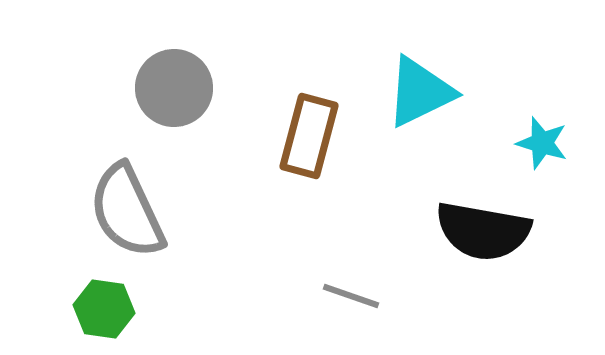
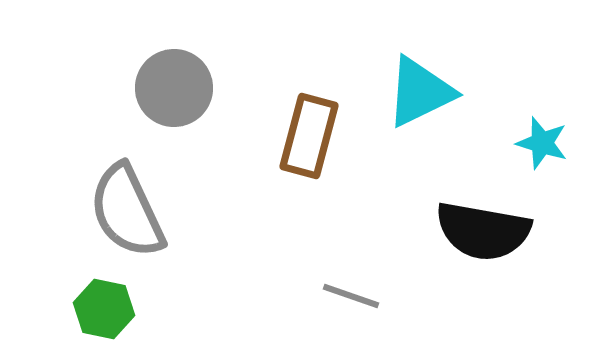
green hexagon: rotated 4 degrees clockwise
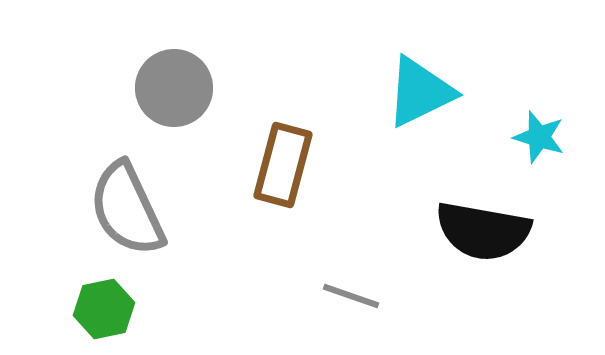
brown rectangle: moved 26 px left, 29 px down
cyan star: moved 3 px left, 6 px up
gray semicircle: moved 2 px up
green hexagon: rotated 24 degrees counterclockwise
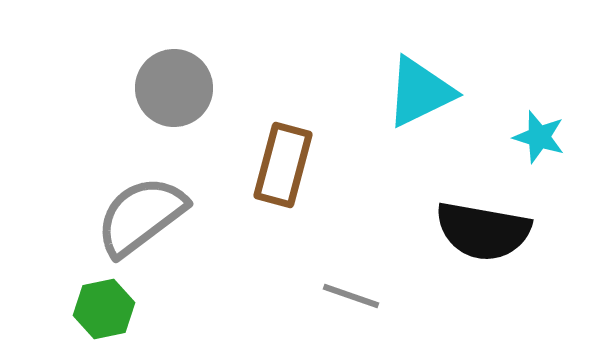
gray semicircle: moved 14 px right, 7 px down; rotated 78 degrees clockwise
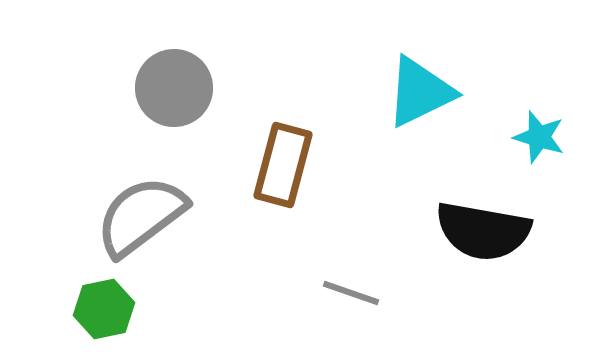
gray line: moved 3 px up
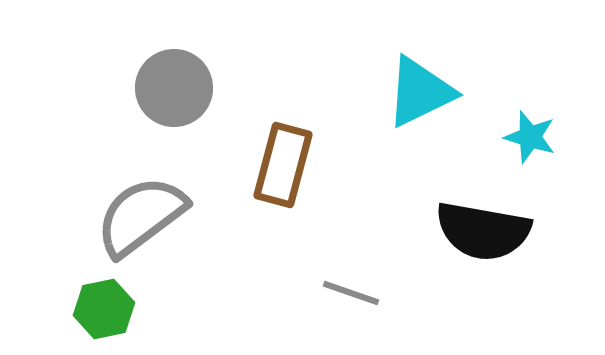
cyan star: moved 9 px left
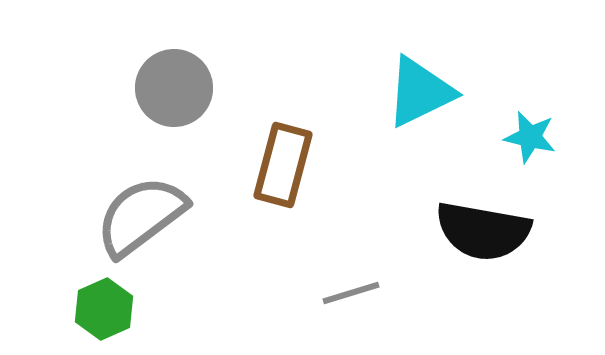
cyan star: rotated 4 degrees counterclockwise
gray line: rotated 36 degrees counterclockwise
green hexagon: rotated 12 degrees counterclockwise
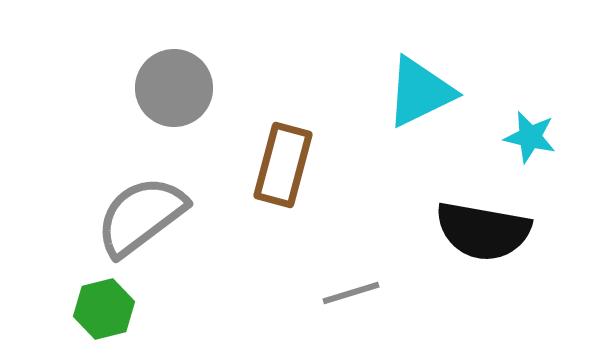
green hexagon: rotated 10 degrees clockwise
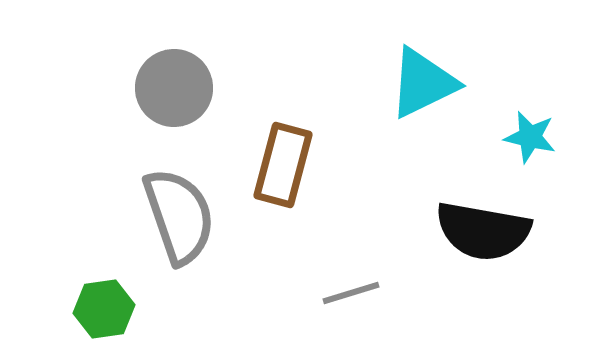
cyan triangle: moved 3 px right, 9 px up
gray semicircle: moved 38 px right; rotated 108 degrees clockwise
green hexagon: rotated 6 degrees clockwise
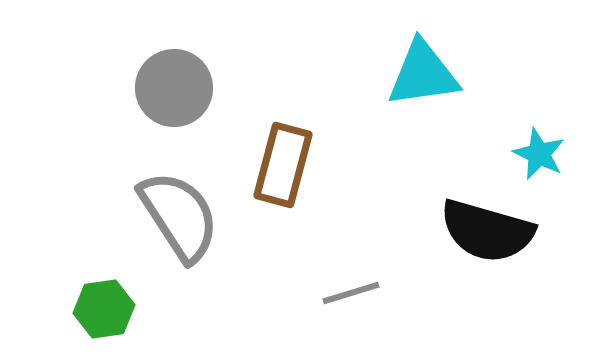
cyan triangle: moved 9 px up; rotated 18 degrees clockwise
cyan star: moved 9 px right, 17 px down; rotated 12 degrees clockwise
gray semicircle: rotated 14 degrees counterclockwise
black semicircle: moved 4 px right; rotated 6 degrees clockwise
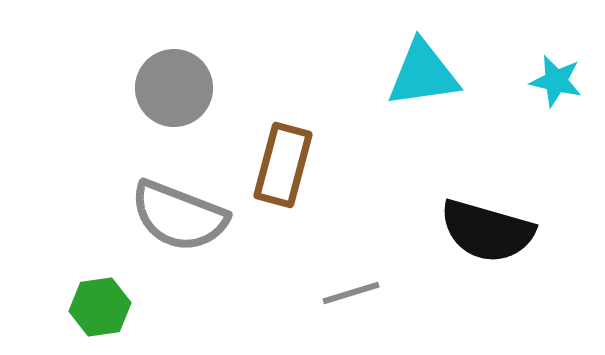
cyan star: moved 17 px right, 73 px up; rotated 12 degrees counterclockwise
gray semicircle: rotated 144 degrees clockwise
green hexagon: moved 4 px left, 2 px up
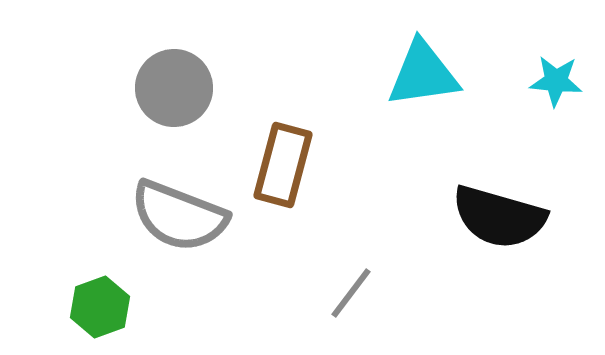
cyan star: rotated 8 degrees counterclockwise
black semicircle: moved 12 px right, 14 px up
gray line: rotated 36 degrees counterclockwise
green hexagon: rotated 12 degrees counterclockwise
